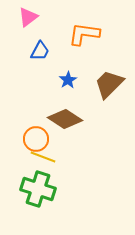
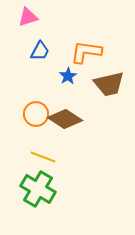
pink triangle: rotated 20 degrees clockwise
orange L-shape: moved 2 px right, 18 px down
blue star: moved 4 px up
brown trapezoid: rotated 148 degrees counterclockwise
orange circle: moved 25 px up
green cross: rotated 12 degrees clockwise
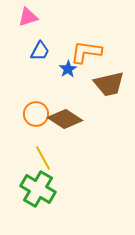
blue star: moved 7 px up
yellow line: moved 1 px down; rotated 40 degrees clockwise
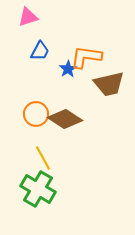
orange L-shape: moved 5 px down
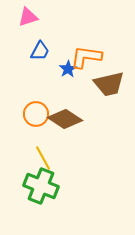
green cross: moved 3 px right, 3 px up; rotated 8 degrees counterclockwise
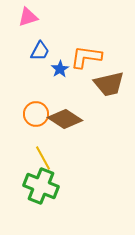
blue star: moved 8 px left
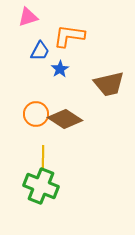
orange L-shape: moved 17 px left, 21 px up
yellow line: rotated 30 degrees clockwise
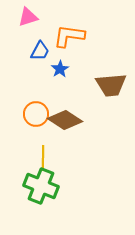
brown trapezoid: moved 2 px right, 1 px down; rotated 8 degrees clockwise
brown diamond: moved 1 px down
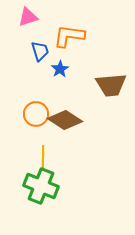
blue trapezoid: rotated 45 degrees counterclockwise
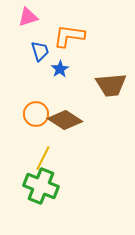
yellow line: rotated 25 degrees clockwise
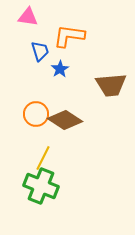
pink triangle: rotated 25 degrees clockwise
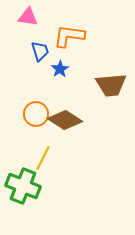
green cross: moved 18 px left
